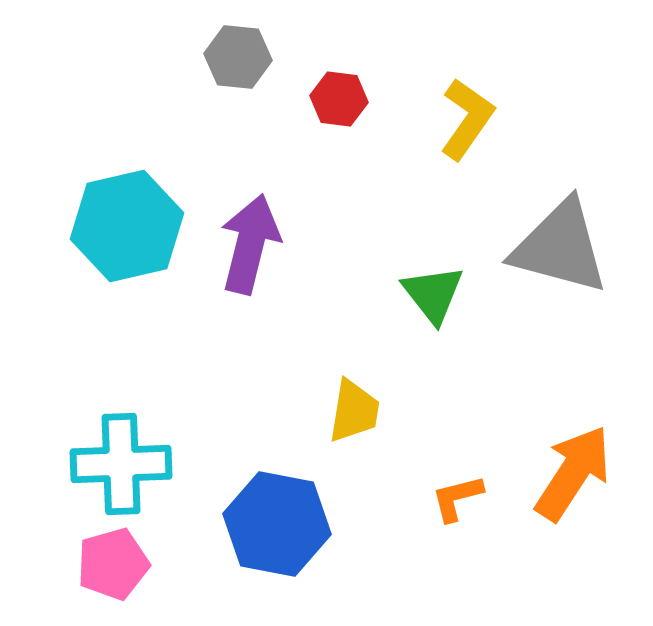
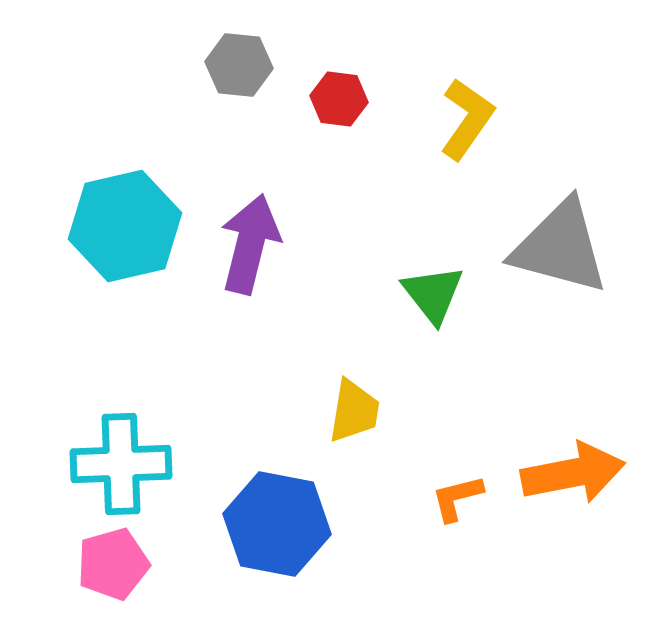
gray hexagon: moved 1 px right, 8 px down
cyan hexagon: moved 2 px left
orange arrow: rotated 46 degrees clockwise
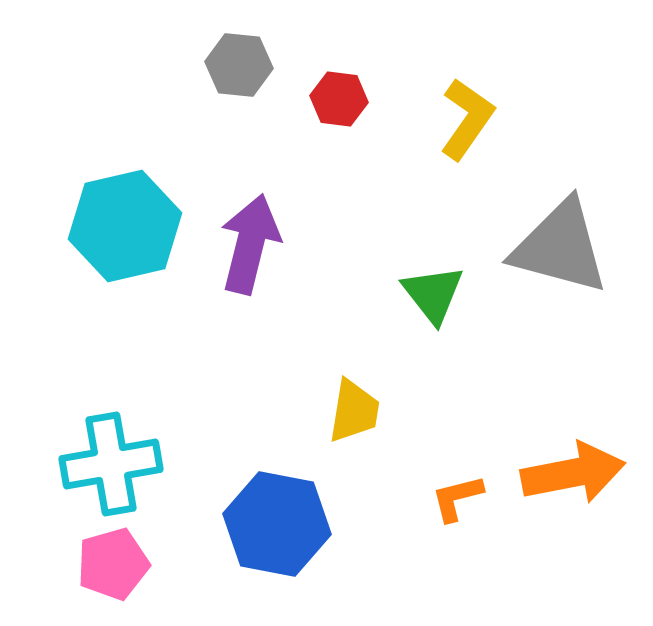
cyan cross: moved 10 px left; rotated 8 degrees counterclockwise
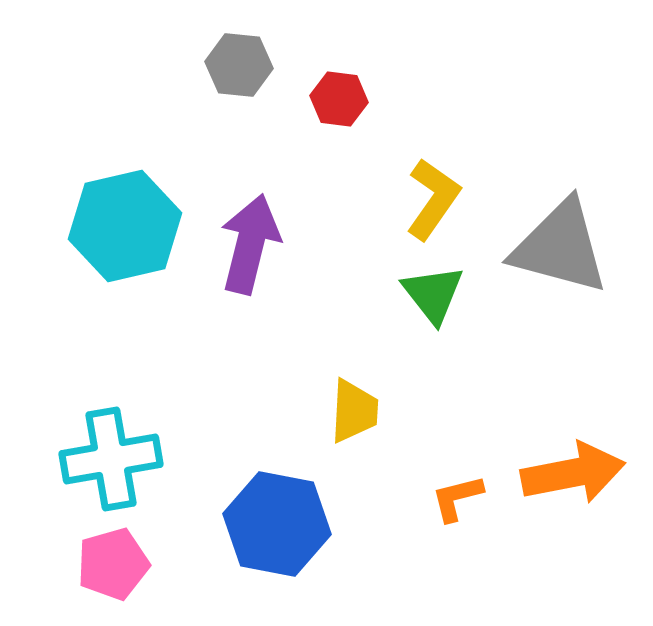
yellow L-shape: moved 34 px left, 80 px down
yellow trapezoid: rotated 6 degrees counterclockwise
cyan cross: moved 5 px up
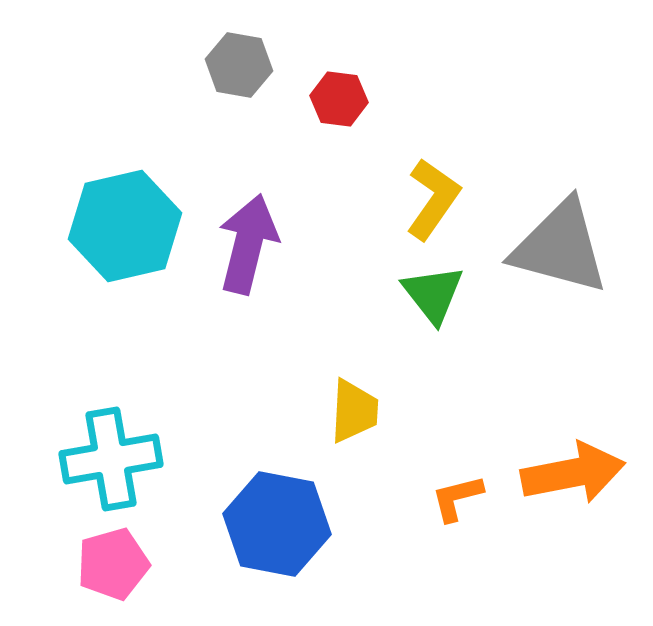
gray hexagon: rotated 4 degrees clockwise
purple arrow: moved 2 px left
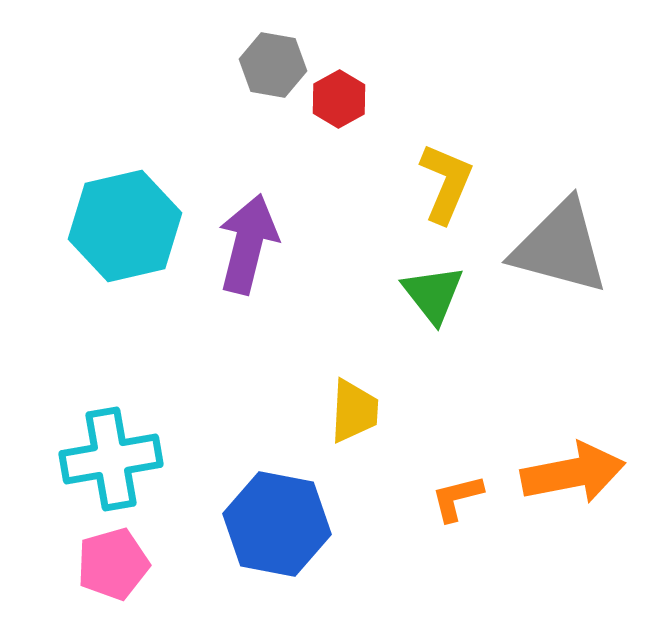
gray hexagon: moved 34 px right
red hexagon: rotated 24 degrees clockwise
yellow L-shape: moved 13 px right, 16 px up; rotated 12 degrees counterclockwise
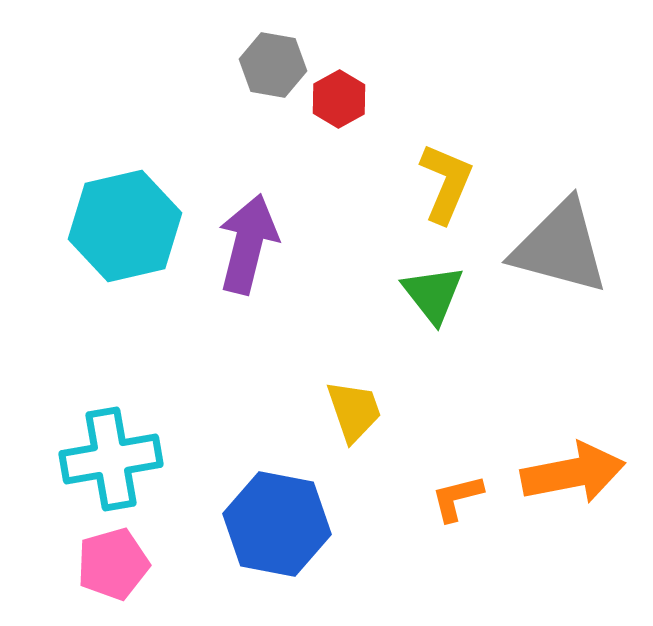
yellow trapezoid: rotated 22 degrees counterclockwise
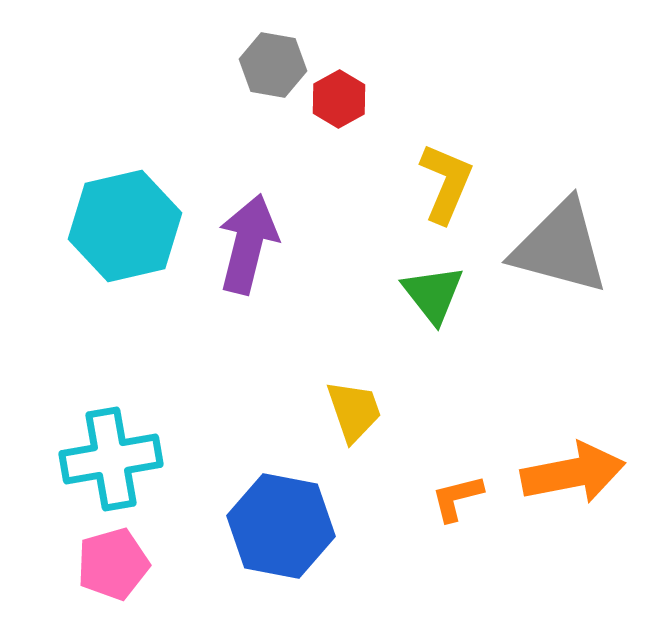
blue hexagon: moved 4 px right, 2 px down
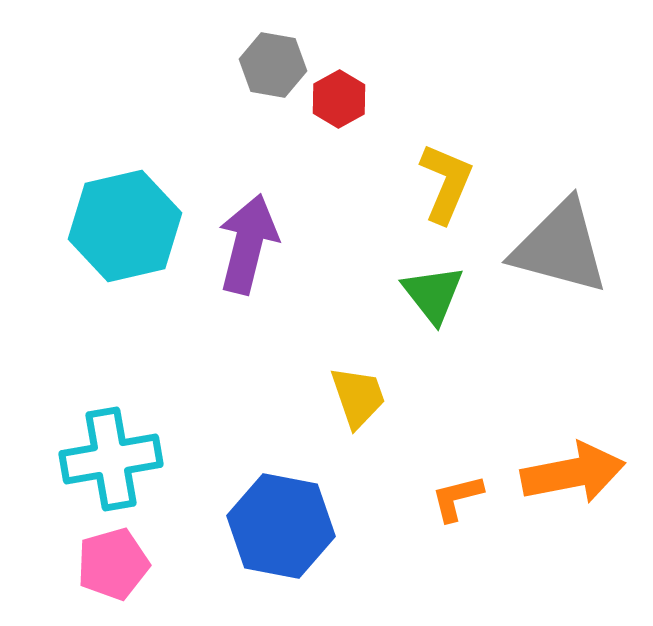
yellow trapezoid: moved 4 px right, 14 px up
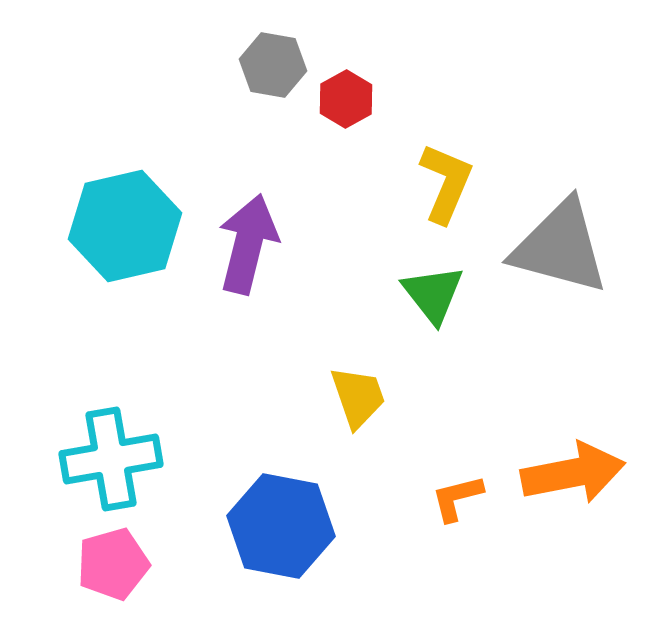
red hexagon: moved 7 px right
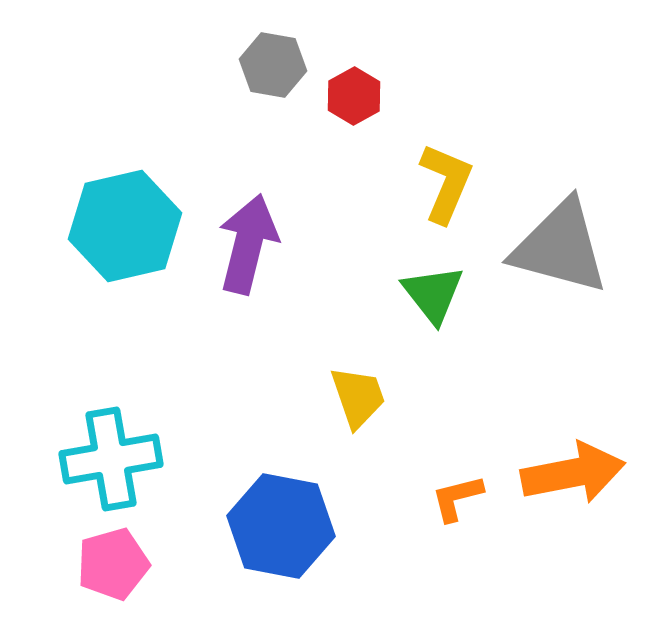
red hexagon: moved 8 px right, 3 px up
